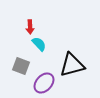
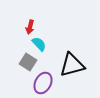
red arrow: rotated 16 degrees clockwise
gray square: moved 7 px right, 4 px up; rotated 12 degrees clockwise
purple ellipse: moved 1 px left; rotated 15 degrees counterclockwise
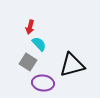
purple ellipse: rotated 70 degrees clockwise
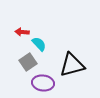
red arrow: moved 8 px left, 5 px down; rotated 80 degrees clockwise
gray square: rotated 24 degrees clockwise
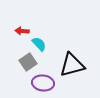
red arrow: moved 1 px up
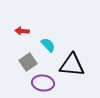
cyan semicircle: moved 9 px right, 1 px down
black triangle: rotated 20 degrees clockwise
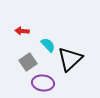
black triangle: moved 2 px left, 6 px up; rotated 48 degrees counterclockwise
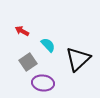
red arrow: rotated 24 degrees clockwise
black triangle: moved 8 px right
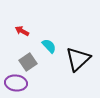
cyan semicircle: moved 1 px right, 1 px down
purple ellipse: moved 27 px left
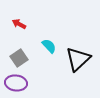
red arrow: moved 3 px left, 7 px up
gray square: moved 9 px left, 4 px up
